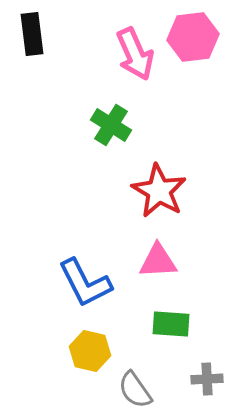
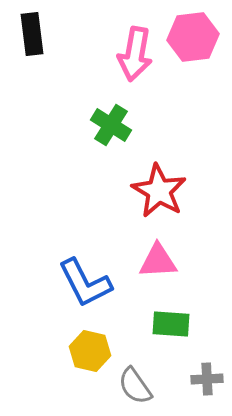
pink arrow: rotated 34 degrees clockwise
gray semicircle: moved 4 px up
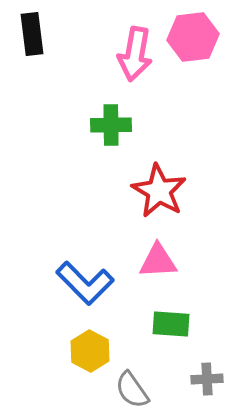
green cross: rotated 33 degrees counterclockwise
blue L-shape: rotated 18 degrees counterclockwise
yellow hexagon: rotated 15 degrees clockwise
gray semicircle: moved 3 px left, 4 px down
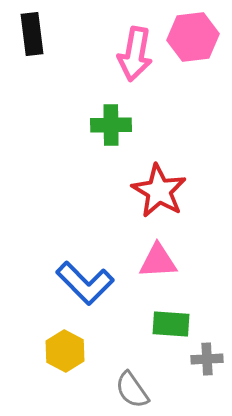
yellow hexagon: moved 25 px left
gray cross: moved 20 px up
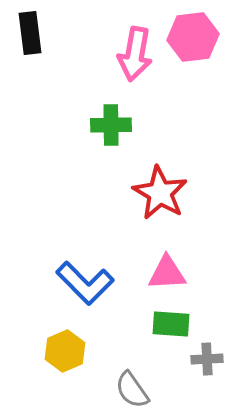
black rectangle: moved 2 px left, 1 px up
red star: moved 1 px right, 2 px down
pink triangle: moved 9 px right, 12 px down
yellow hexagon: rotated 9 degrees clockwise
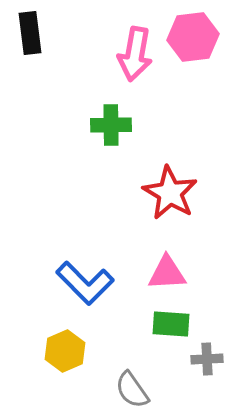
red star: moved 10 px right
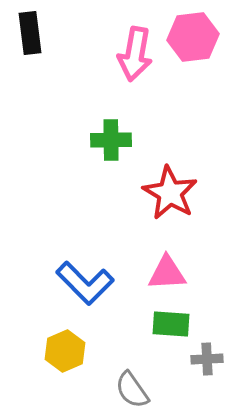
green cross: moved 15 px down
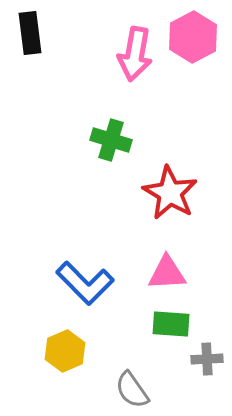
pink hexagon: rotated 21 degrees counterclockwise
green cross: rotated 18 degrees clockwise
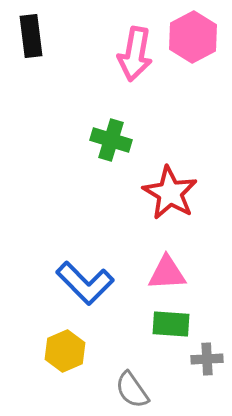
black rectangle: moved 1 px right, 3 px down
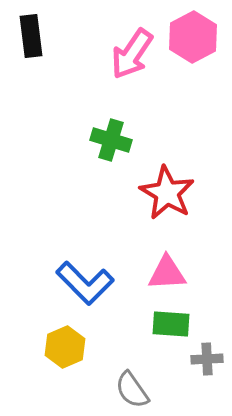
pink arrow: moved 3 px left; rotated 24 degrees clockwise
red star: moved 3 px left
yellow hexagon: moved 4 px up
